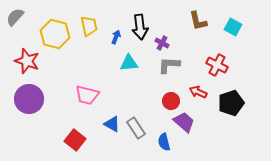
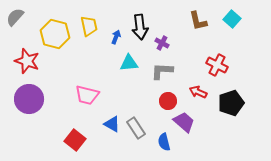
cyan square: moved 1 px left, 8 px up; rotated 12 degrees clockwise
gray L-shape: moved 7 px left, 6 px down
red circle: moved 3 px left
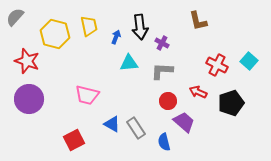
cyan square: moved 17 px right, 42 px down
red square: moved 1 px left; rotated 25 degrees clockwise
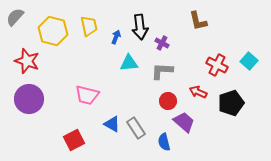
yellow hexagon: moved 2 px left, 3 px up
